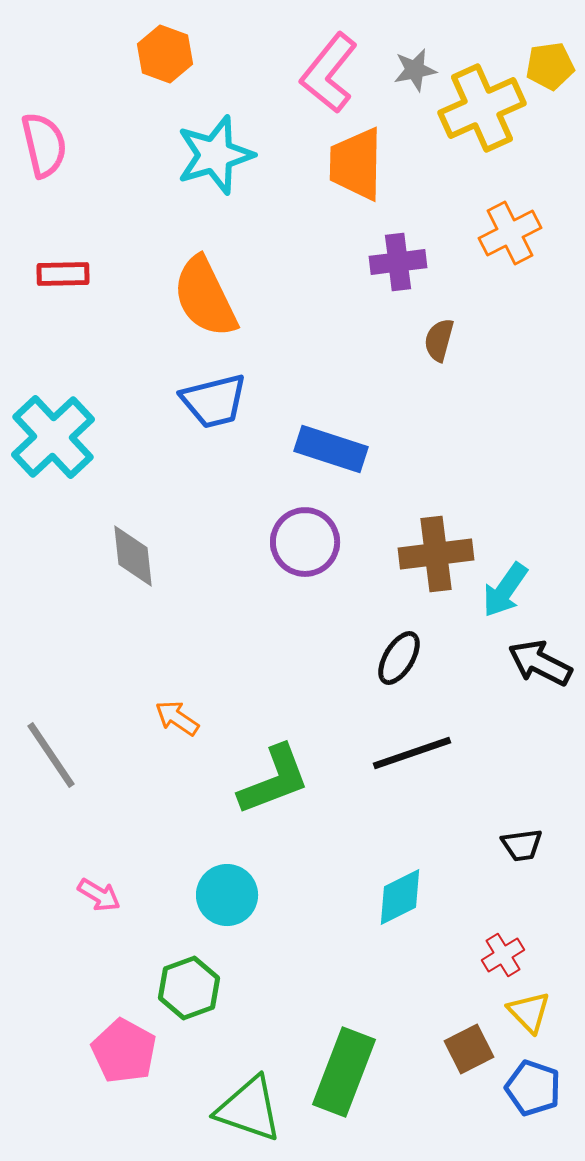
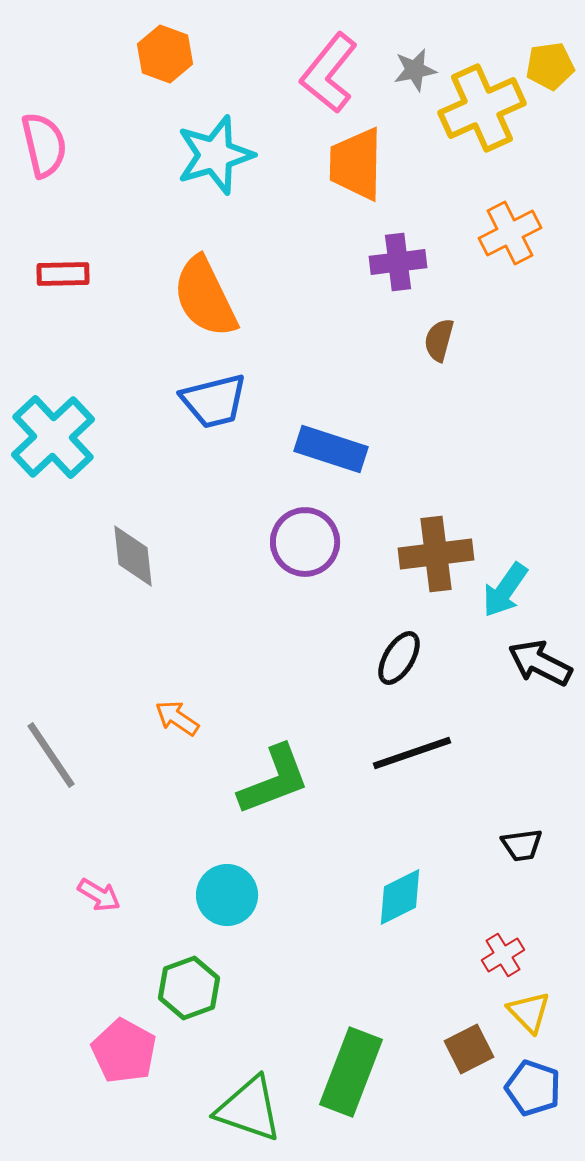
green rectangle: moved 7 px right
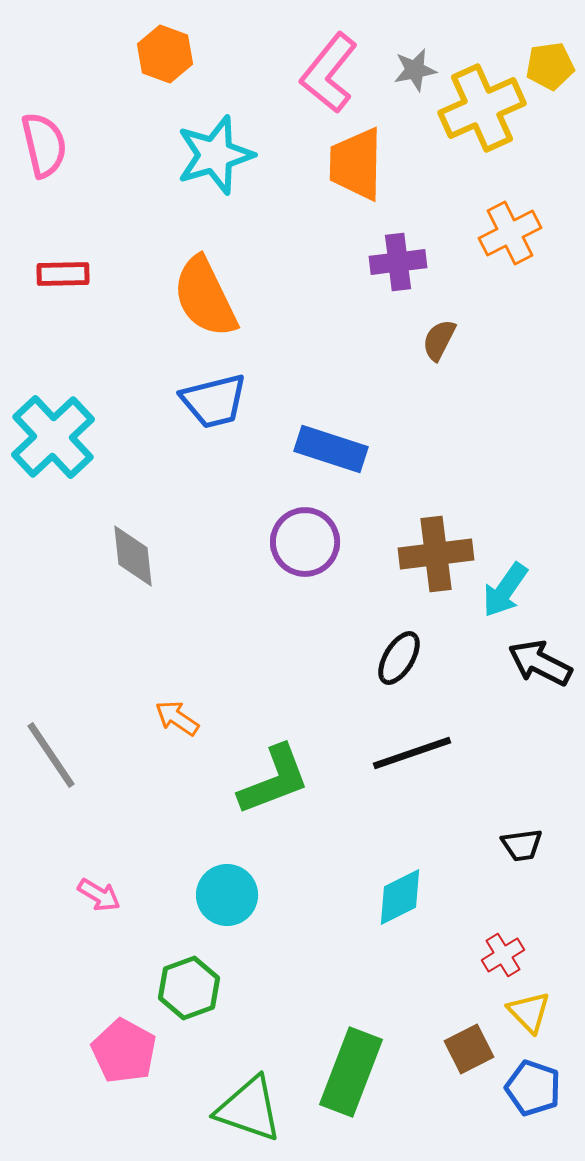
brown semicircle: rotated 12 degrees clockwise
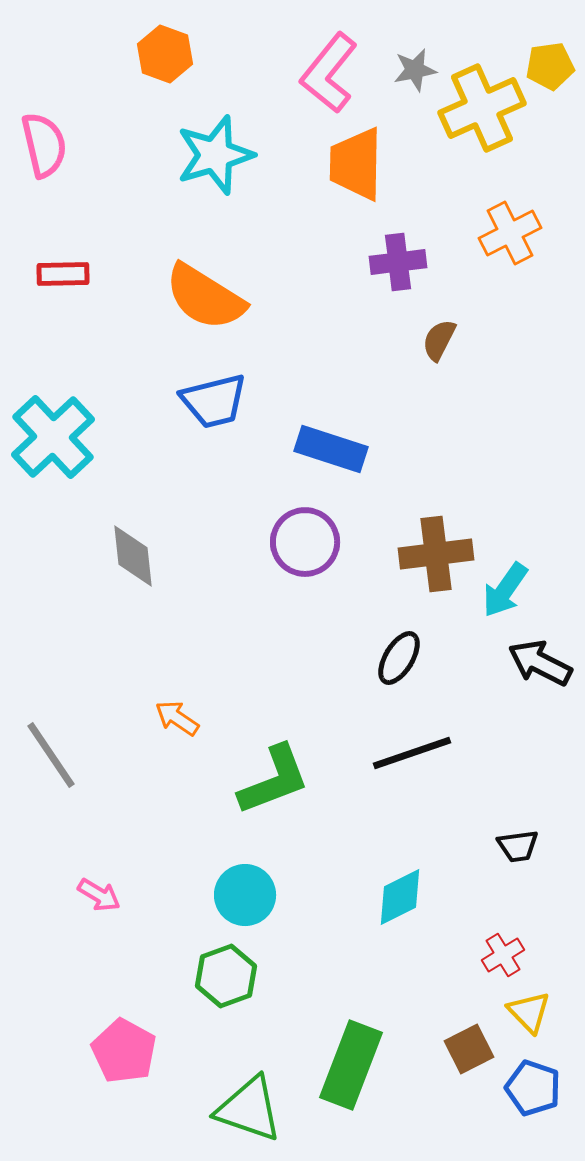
orange semicircle: rotated 32 degrees counterclockwise
black trapezoid: moved 4 px left, 1 px down
cyan circle: moved 18 px right
green hexagon: moved 37 px right, 12 px up
green rectangle: moved 7 px up
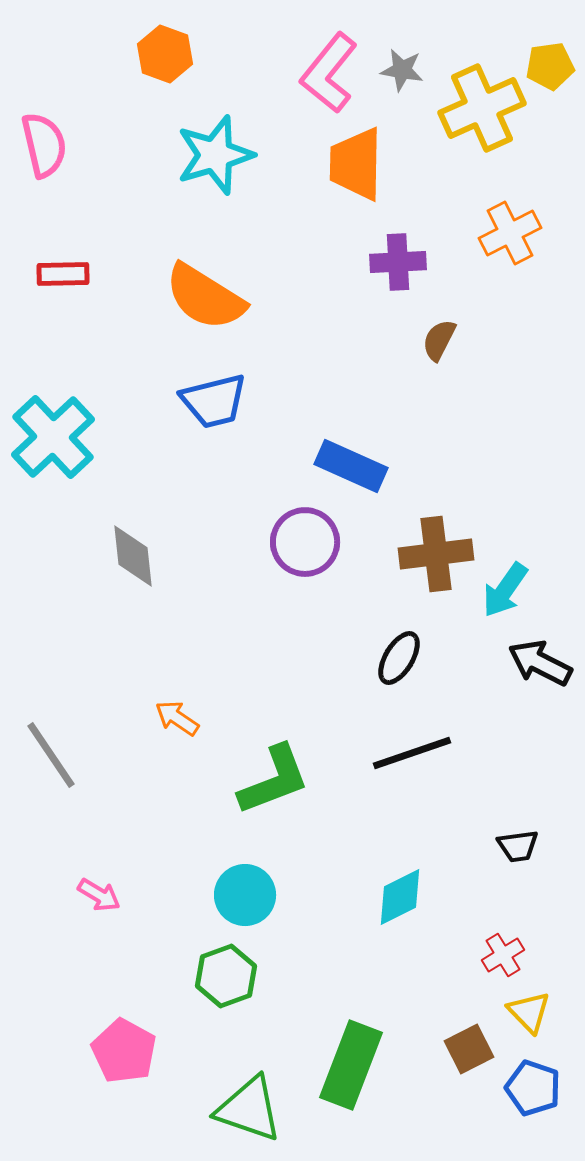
gray star: moved 13 px left; rotated 21 degrees clockwise
purple cross: rotated 4 degrees clockwise
blue rectangle: moved 20 px right, 17 px down; rotated 6 degrees clockwise
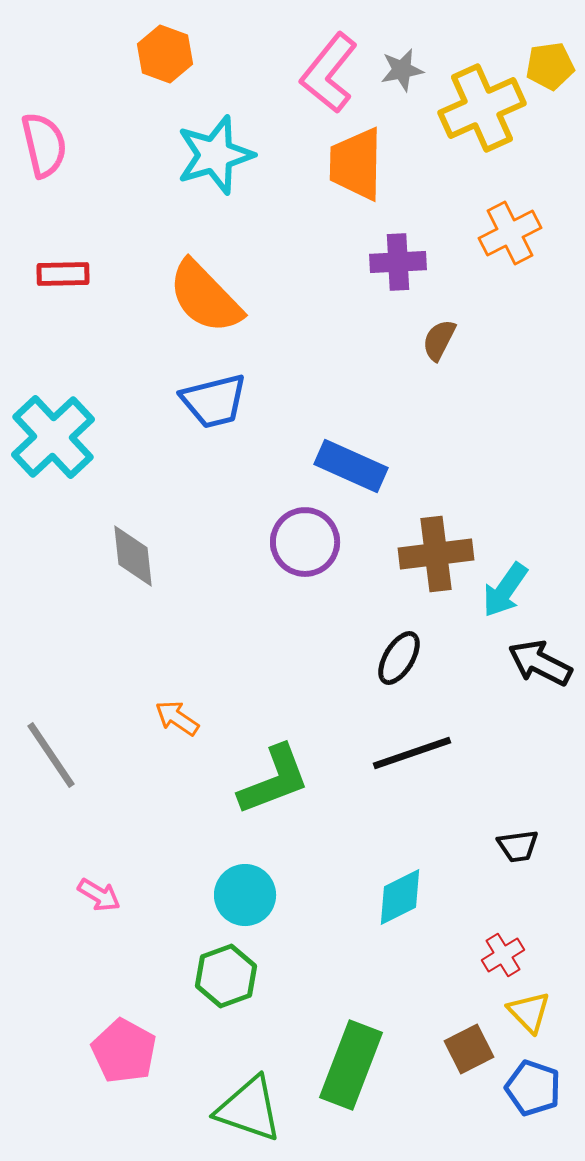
gray star: rotated 21 degrees counterclockwise
orange semicircle: rotated 14 degrees clockwise
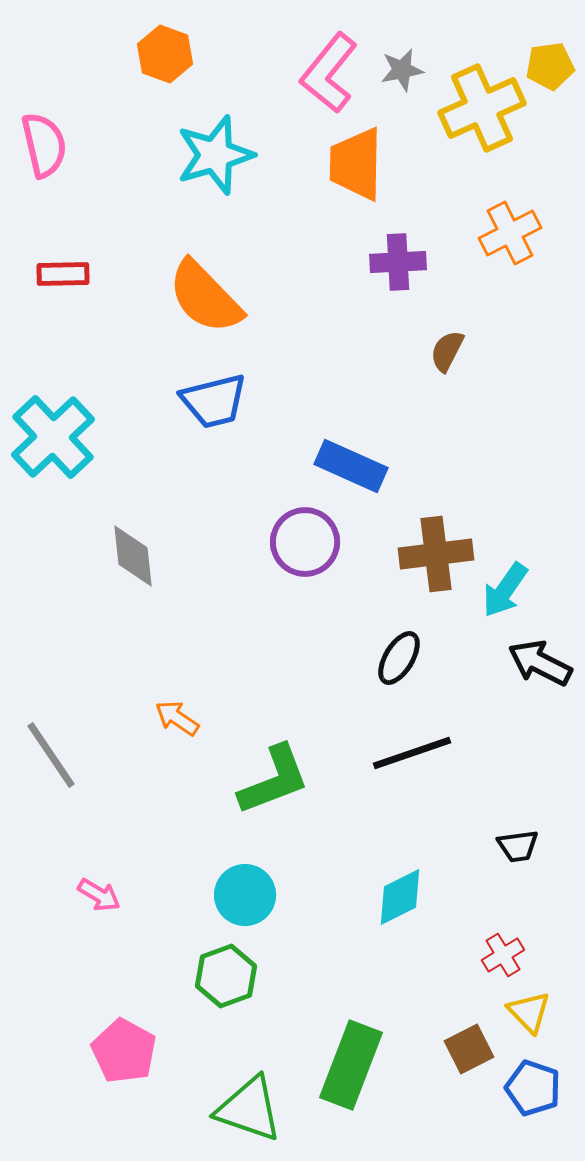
brown semicircle: moved 8 px right, 11 px down
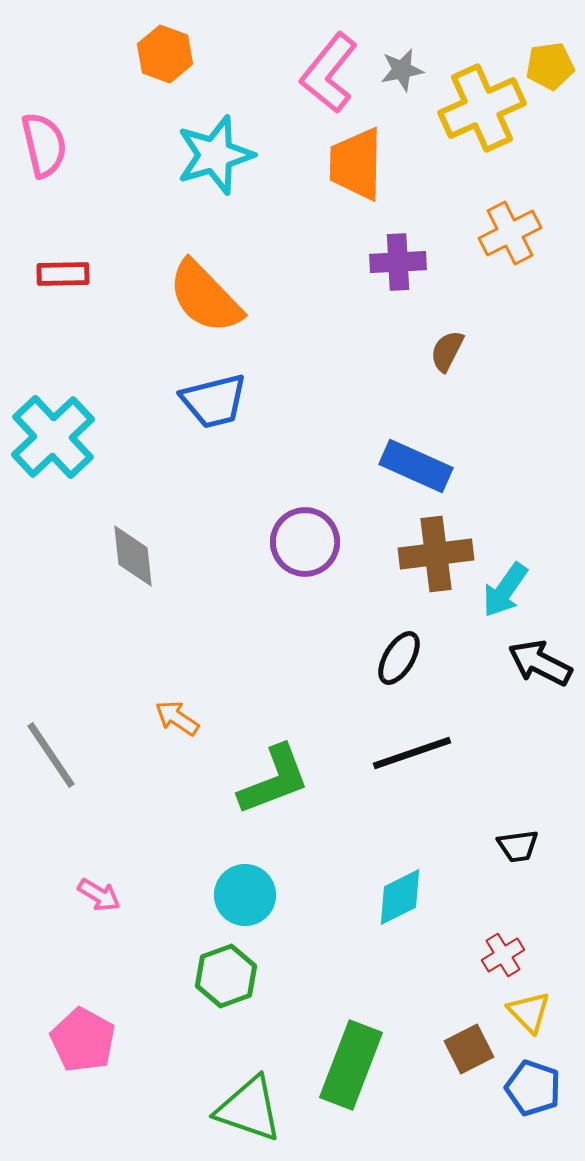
blue rectangle: moved 65 px right
pink pentagon: moved 41 px left, 11 px up
